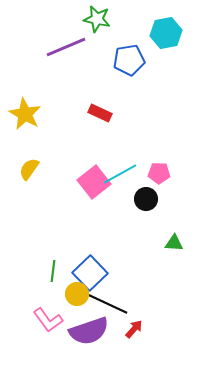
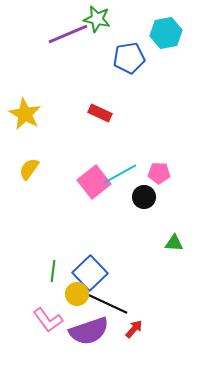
purple line: moved 2 px right, 13 px up
blue pentagon: moved 2 px up
black circle: moved 2 px left, 2 px up
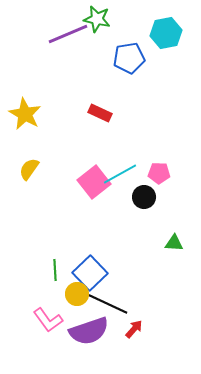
green line: moved 2 px right, 1 px up; rotated 10 degrees counterclockwise
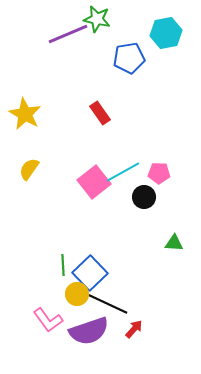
red rectangle: rotated 30 degrees clockwise
cyan line: moved 3 px right, 2 px up
green line: moved 8 px right, 5 px up
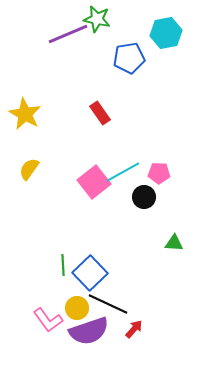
yellow circle: moved 14 px down
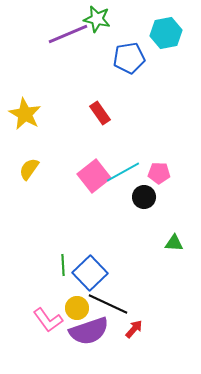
pink square: moved 6 px up
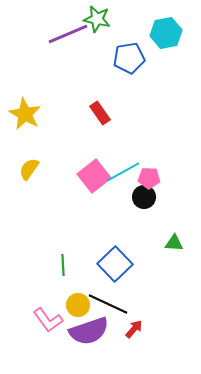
pink pentagon: moved 10 px left, 5 px down
blue square: moved 25 px right, 9 px up
yellow circle: moved 1 px right, 3 px up
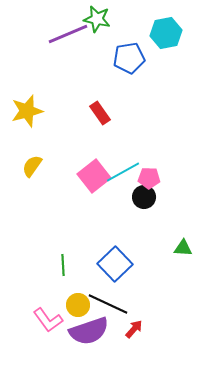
yellow star: moved 2 px right, 3 px up; rotated 28 degrees clockwise
yellow semicircle: moved 3 px right, 3 px up
green triangle: moved 9 px right, 5 px down
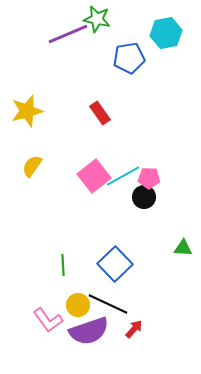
cyan line: moved 4 px down
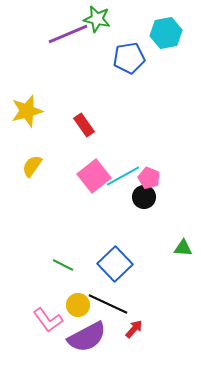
red rectangle: moved 16 px left, 12 px down
pink pentagon: rotated 20 degrees clockwise
green line: rotated 60 degrees counterclockwise
purple semicircle: moved 2 px left, 6 px down; rotated 9 degrees counterclockwise
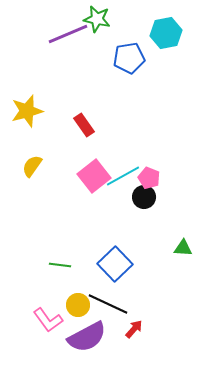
green line: moved 3 px left; rotated 20 degrees counterclockwise
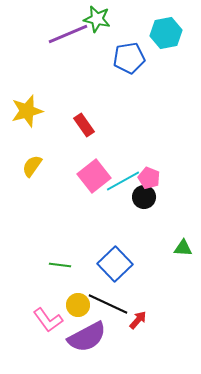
cyan line: moved 5 px down
red arrow: moved 4 px right, 9 px up
